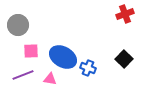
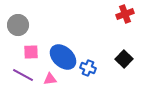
pink square: moved 1 px down
blue ellipse: rotated 12 degrees clockwise
purple line: rotated 50 degrees clockwise
pink triangle: rotated 16 degrees counterclockwise
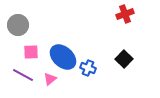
pink triangle: rotated 32 degrees counterclockwise
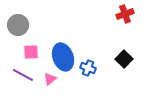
blue ellipse: rotated 28 degrees clockwise
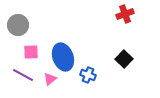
blue cross: moved 7 px down
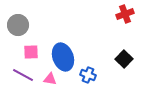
pink triangle: rotated 48 degrees clockwise
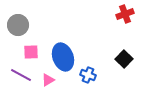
purple line: moved 2 px left
pink triangle: moved 2 px left, 1 px down; rotated 40 degrees counterclockwise
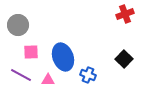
pink triangle: rotated 32 degrees clockwise
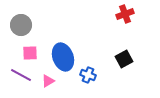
gray circle: moved 3 px right
pink square: moved 1 px left, 1 px down
black square: rotated 18 degrees clockwise
pink triangle: moved 1 px down; rotated 32 degrees counterclockwise
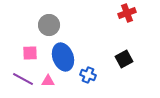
red cross: moved 2 px right, 1 px up
gray circle: moved 28 px right
purple line: moved 2 px right, 4 px down
pink triangle: rotated 32 degrees clockwise
